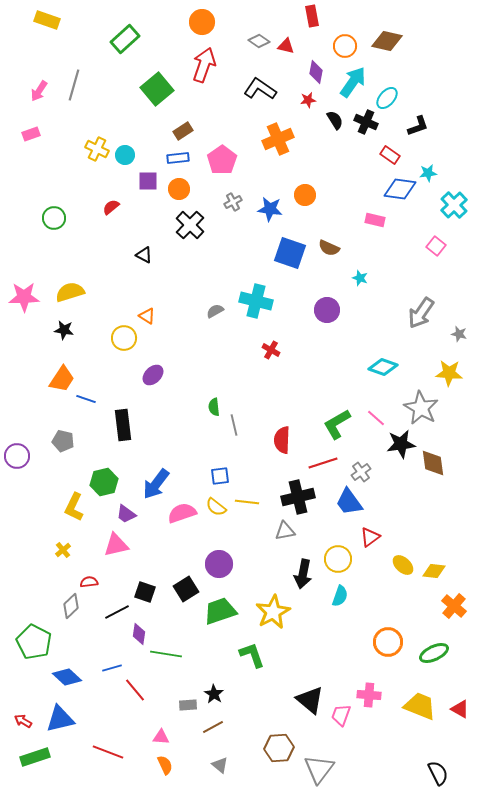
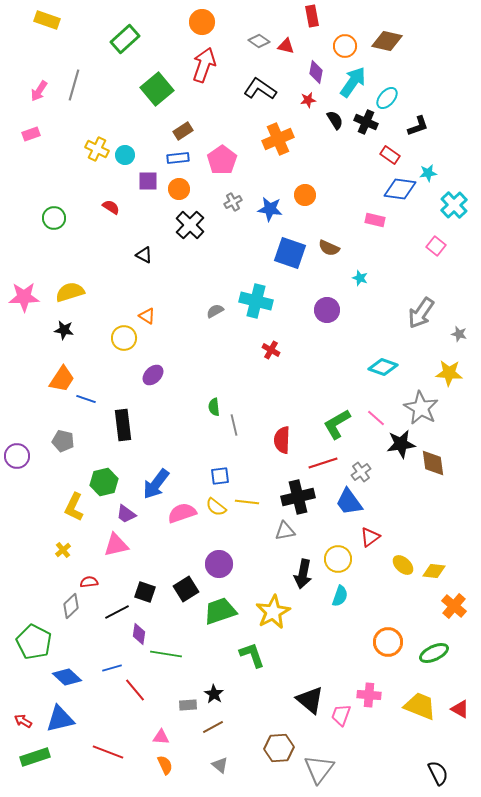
red semicircle at (111, 207): rotated 72 degrees clockwise
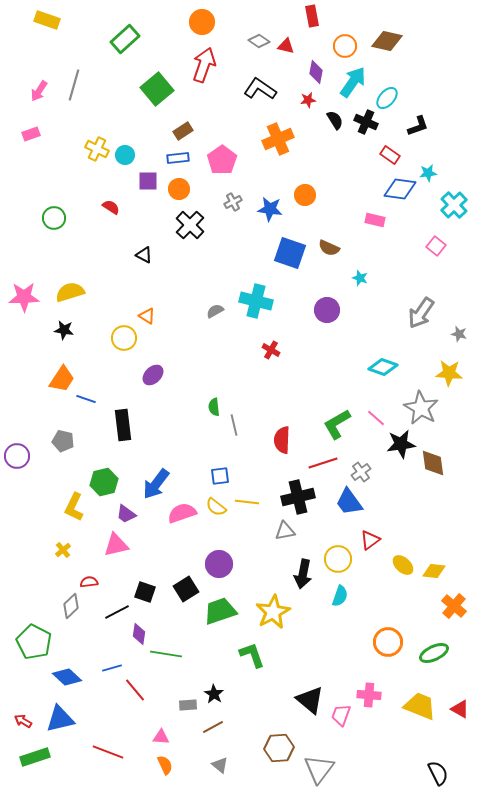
red triangle at (370, 537): moved 3 px down
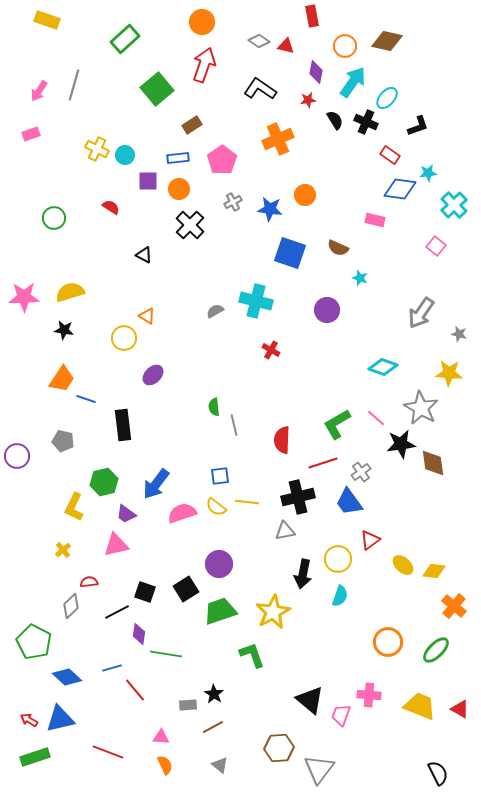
brown rectangle at (183, 131): moved 9 px right, 6 px up
brown semicircle at (329, 248): moved 9 px right
green ellipse at (434, 653): moved 2 px right, 3 px up; rotated 20 degrees counterclockwise
red arrow at (23, 721): moved 6 px right, 1 px up
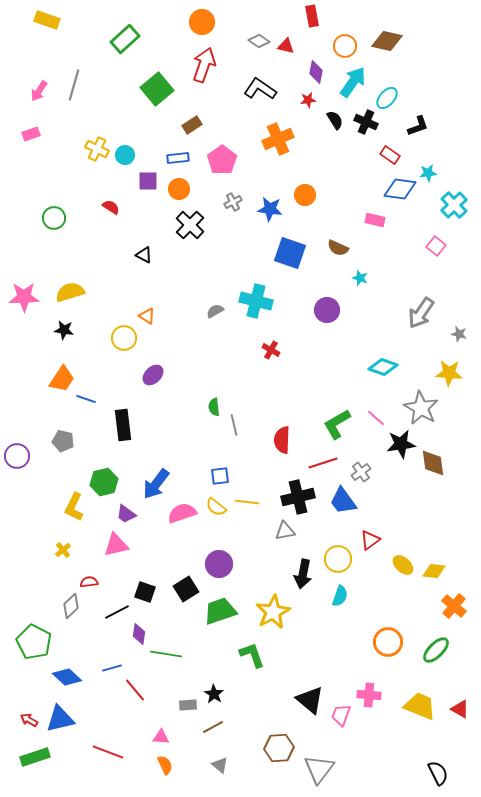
blue trapezoid at (349, 502): moved 6 px left, 1 px up
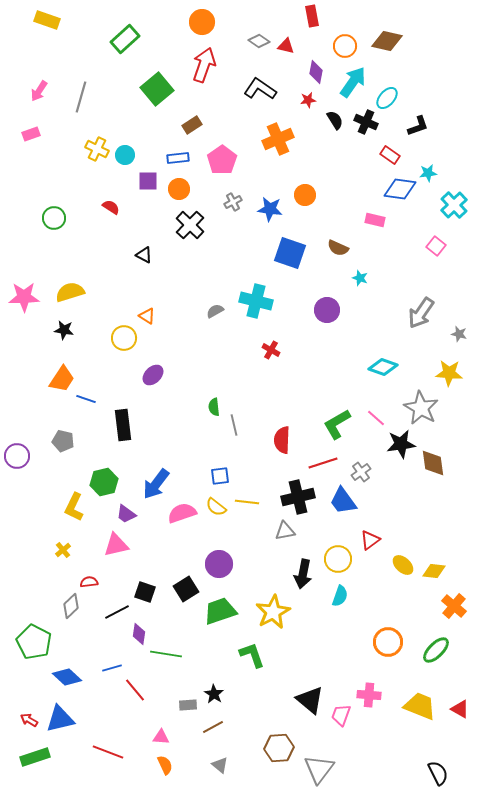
gray line at (74, 85): moved 7 px right, 12 px down
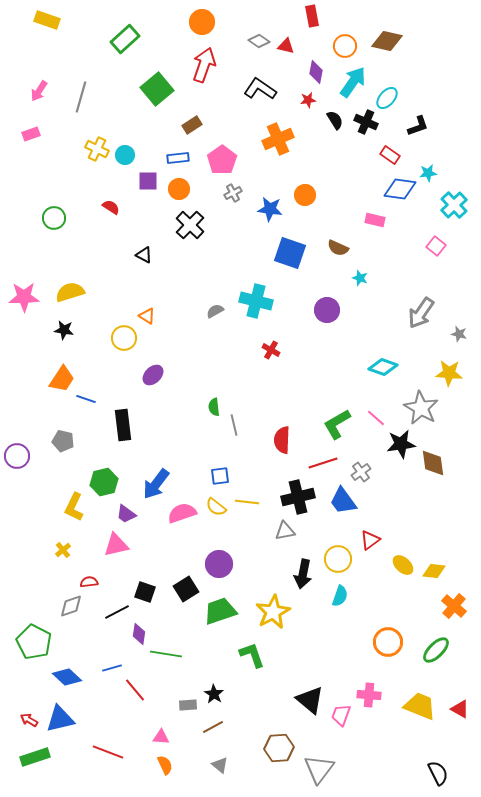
gray cross at (233, 202): moved 9 px up
gray diamond at (71, 606): rotated 25 degrees clockwise
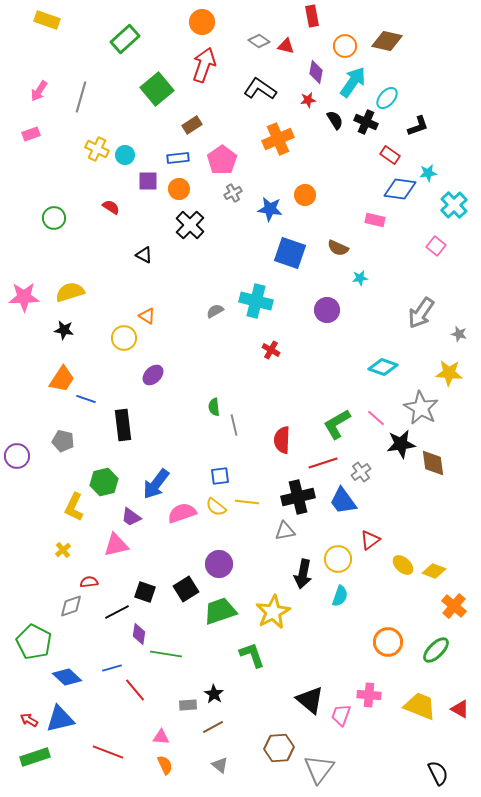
cyan star at (360, 278): rotated 28 degrees counterclockwise
purple trapezoid at (126, 514): moved 5 px right, 3 px down
yellow diamond at (434, 571): rotated 15 degrees clockwise
